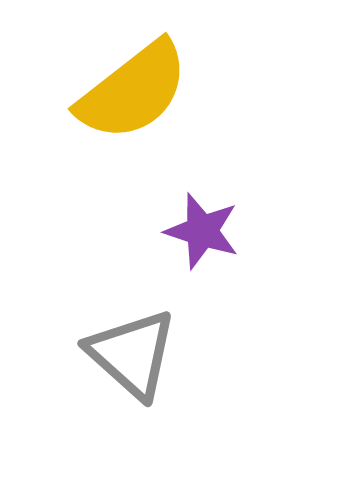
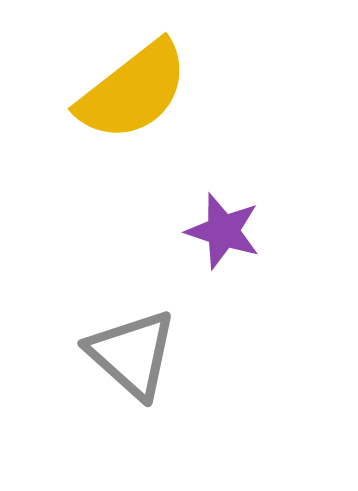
purple star: moved 21 px right
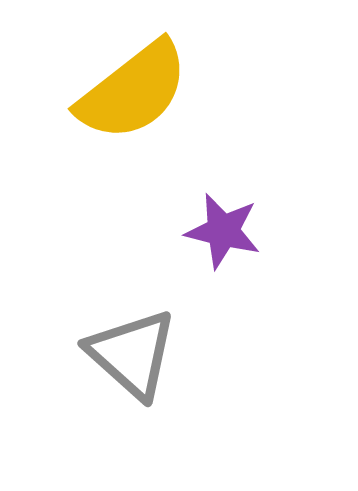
purple star: rotated 4 degrees counterclockwise
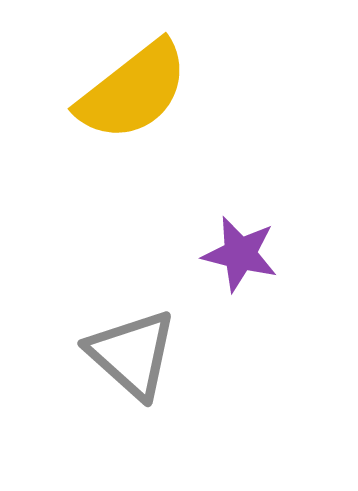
purple star: moved 17 px right, 23 px down
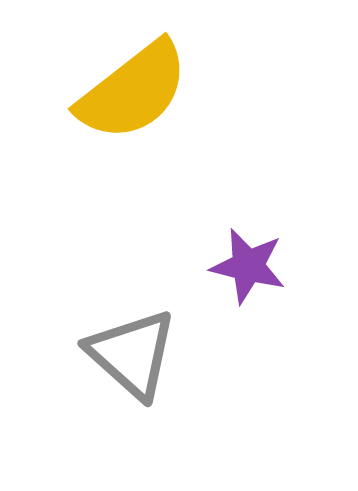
purple star: moved 8 px right, 12 px down
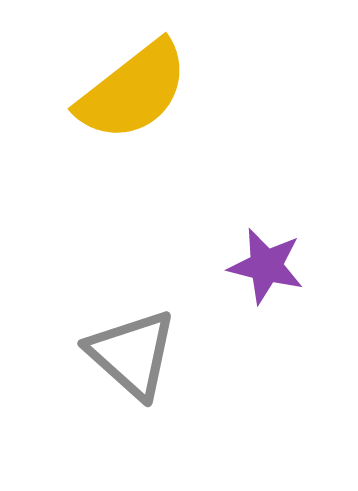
purple star: moved 18 px right
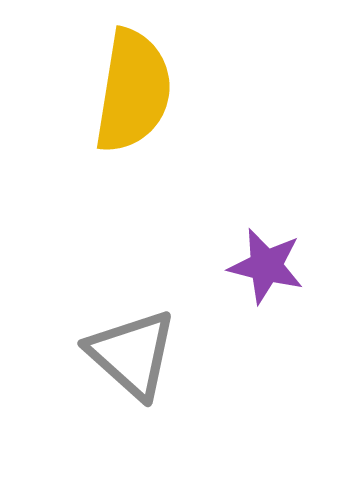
yellow semicircle: rotated 43 degrees counterclockwise
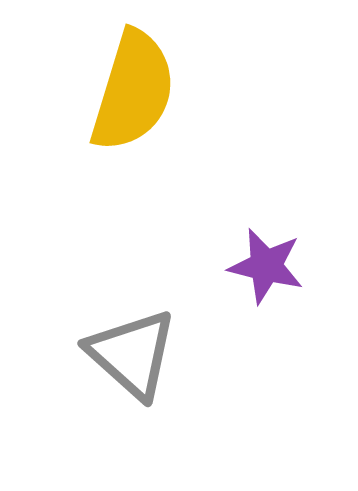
yellow semicircle: rotated 8 degrees clockwise
